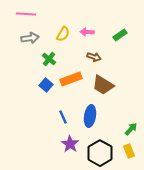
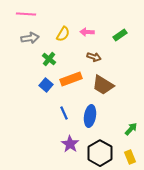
blue line: moved 1 px right, 4 px up
yellow rectangle: moved 1 px right, 6 px down
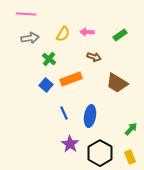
brown trapezoid: moved 14 px right, 2 px up
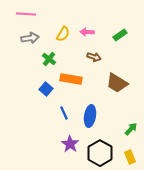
orange rectangle: rotated 30 degrees clockwise
blue square: moved 4 px down
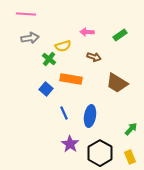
yellow semicircle: moved 12 px down; rotated 42 degrees clockwise
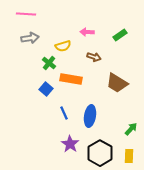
green cross: moved 4 px down
yellow rectangle: moved 1 px left, 1 px up; rotated 24 degrees clockwise
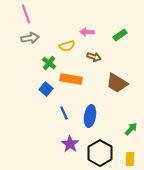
pink line: rotated 66 degrees clockwise
yellow semicircle: moved 4 px right
yellow rectangle: moved 1 px right, 3 px down
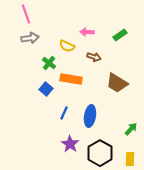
yellow semicircle: rotated 42 degrees clockwise
blue line: rotated 48 degrees clockwise
